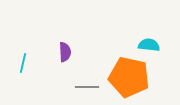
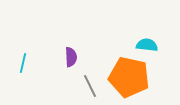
cyan semicircle: moved 2 px left
purple semicircle: moved 6 px right, 5 px down
gray line: moved 3 px right, 1 px up; rotated 65 degrees clockwise
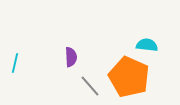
cyan line: moved 8 px left
orange pentagon: rotated 12 degrees clockwise
gray line: rotated 15 degrees counterclockwise
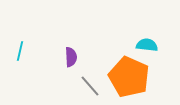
cyan line: moved 5 px right, 12 px up
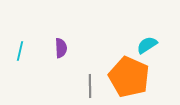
cyan semicircle: rotated 40 degrees counterclockwise
purple semicircle: moved 10 px left, 9 px up
gray line: rotated 40 degrees clockwise
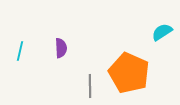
cyan semicircle: moved 15 px right, 13 px up
orange pentagon: moved 4 px up
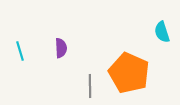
cyan semicircle: rotated 75 degrees counterclockwise
cyan line: rotated 30 degrees counterclockwise
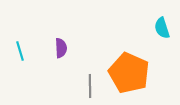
cyan semicircle: moved 4 px up
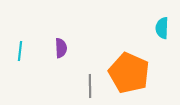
cyan semicircle: rotated 20 degrees clockwise
cyan line: rotated 24 degrees clockwise
